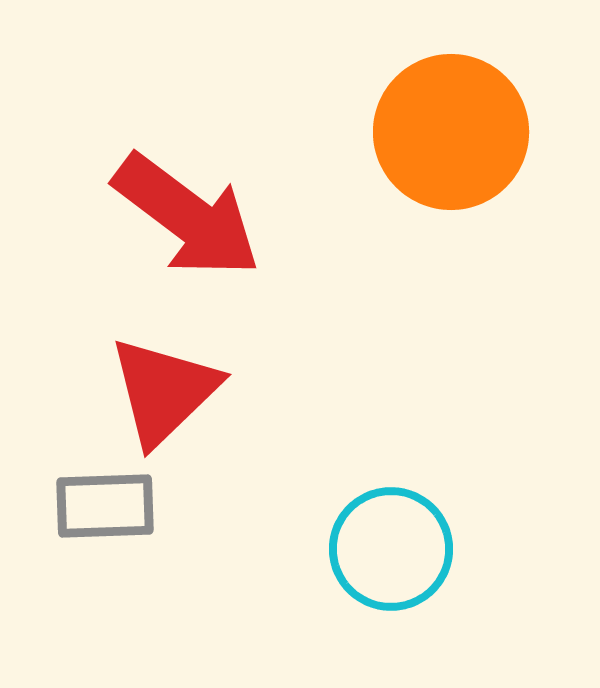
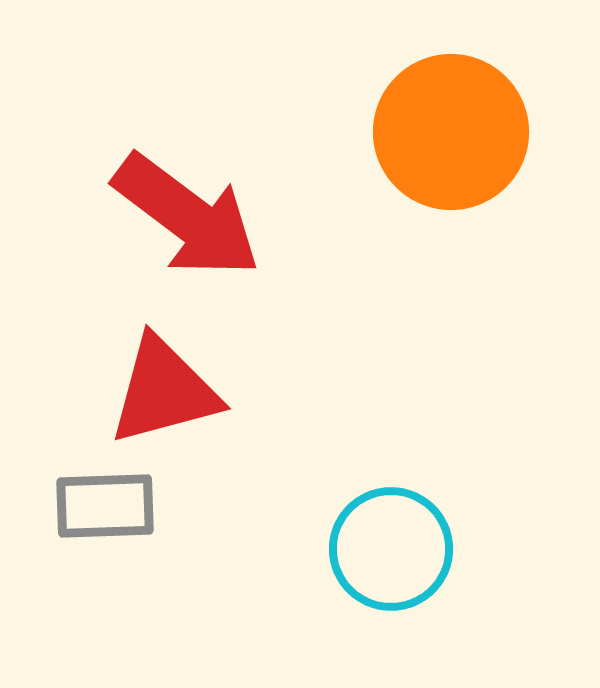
red triangle: rotated 29 degrees clockwise
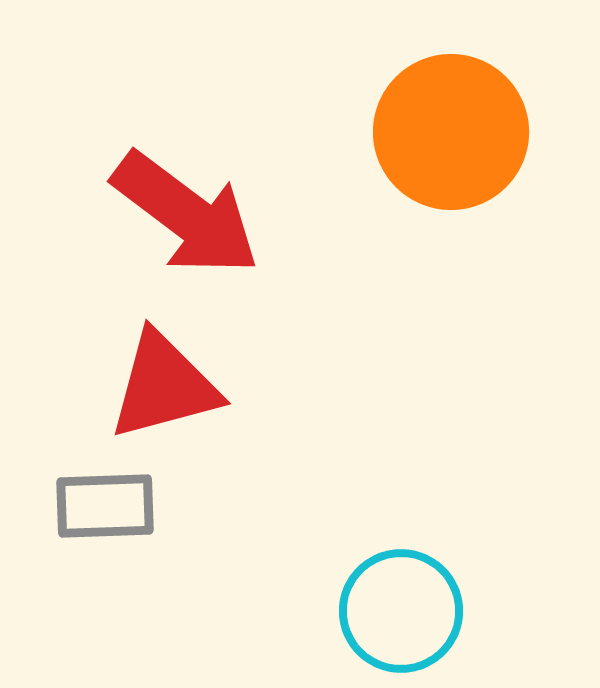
red arrow: moved 1 px left, 2 px up
red triangle: moved 5 px up
cyan circle: moved 10 px right, 62 px down
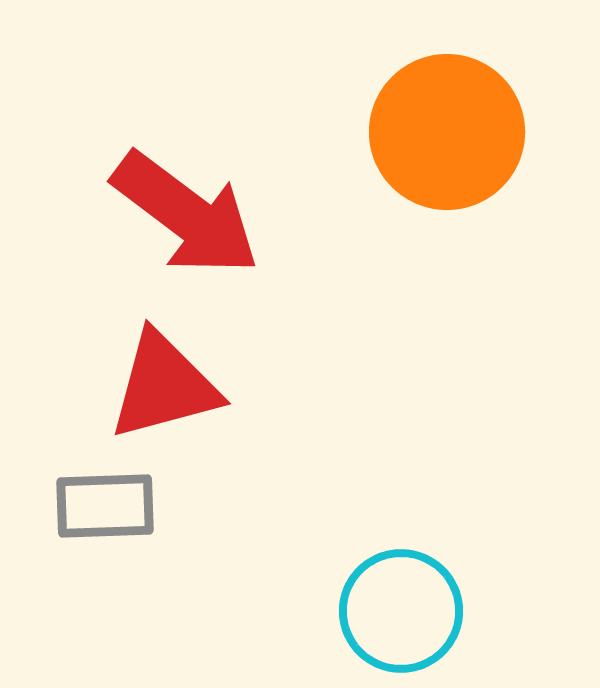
orange circle: moved 4 px left
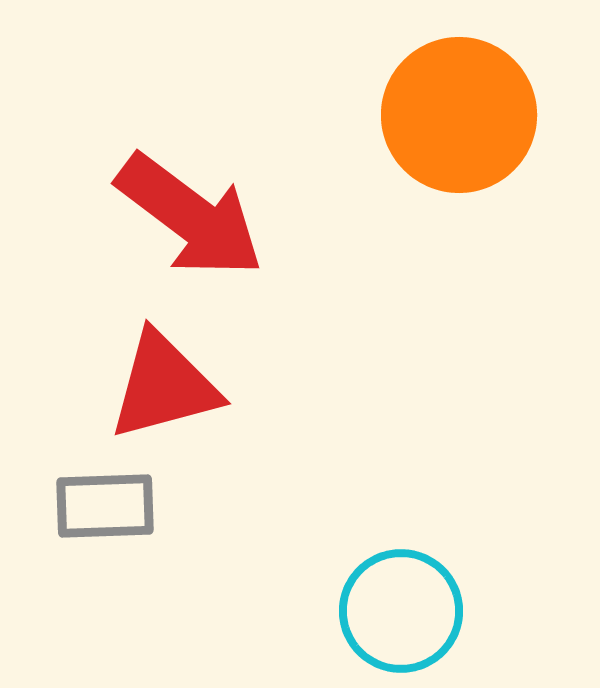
orange circle: moved 12 px right, 17 px up
red arrow: moved 4 px right, 2 px down
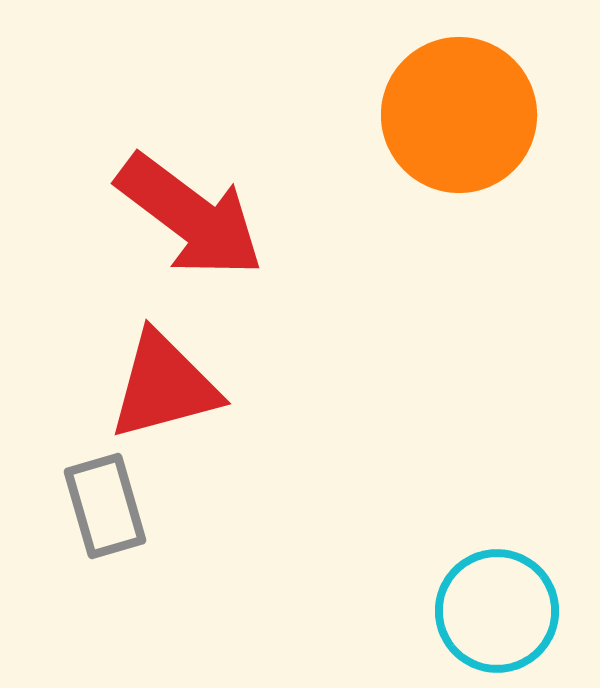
gray rectangle: rotated 76 degrees clockwise
cyan circle: moved 96 px right
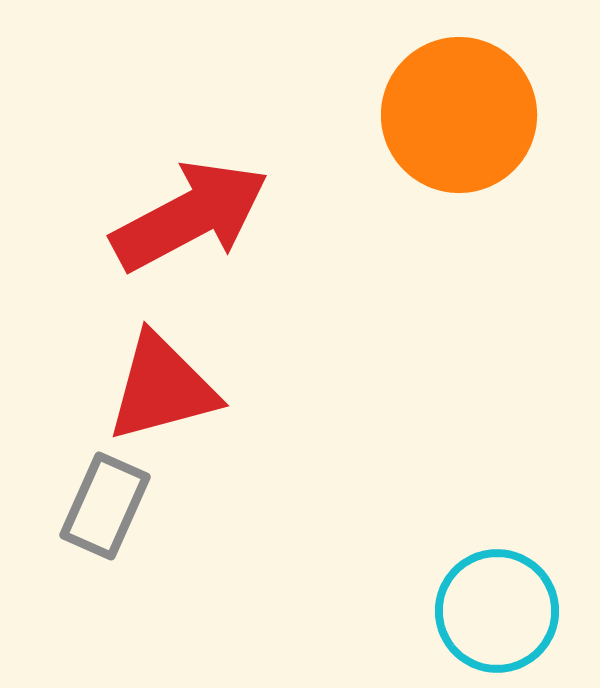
red arrow: rotated 65 degrees counterclockwise
red triangle: moved 2 px left, 2 px down
gray rectangle: rotated 40 degrees clockwise
